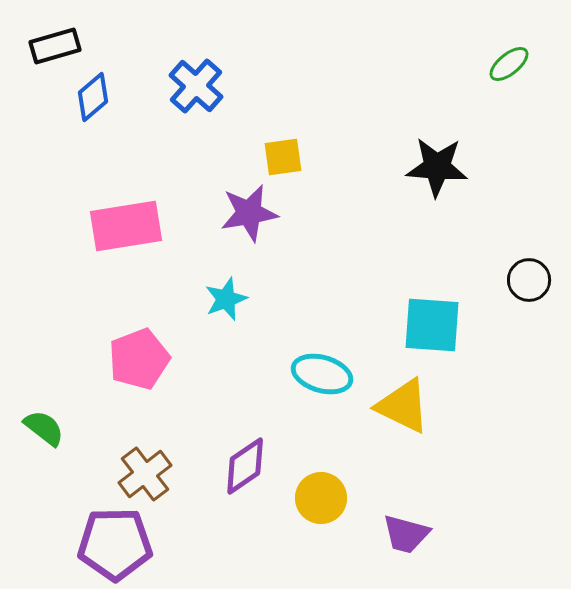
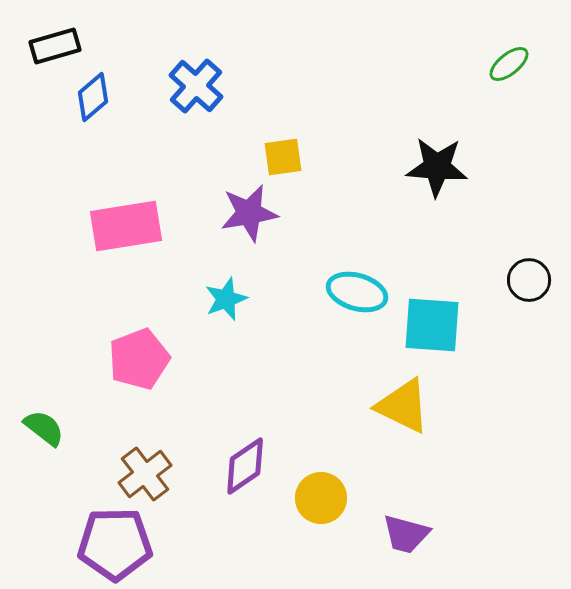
cyan ellipse: moved 35 px right, 82 px up
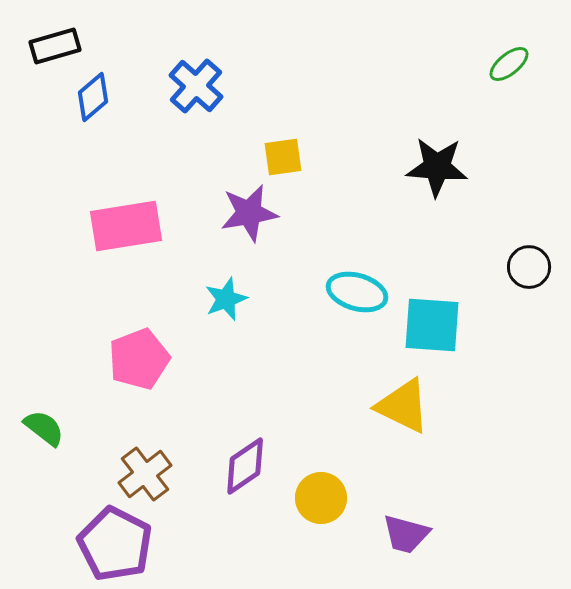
black circle: moved 13 px up
purple pentagon: rotated 28 degrees clockwise
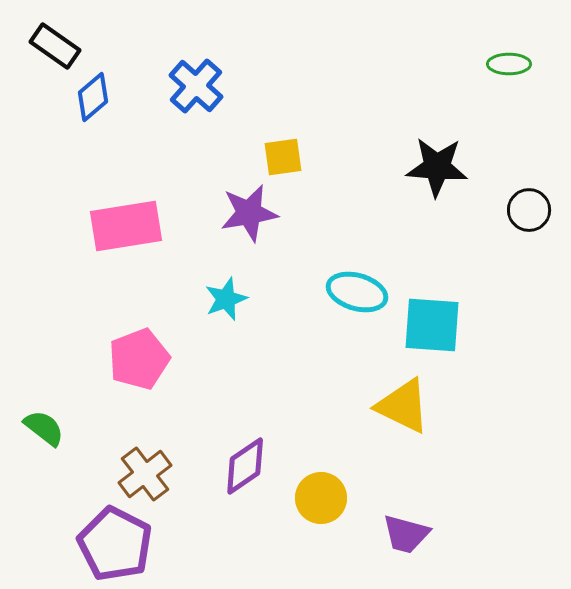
black rectangle: rotated 51 degrees clockwise
green ellipse: rotated 39 degrees clockwise
black circle: moved 57 px up
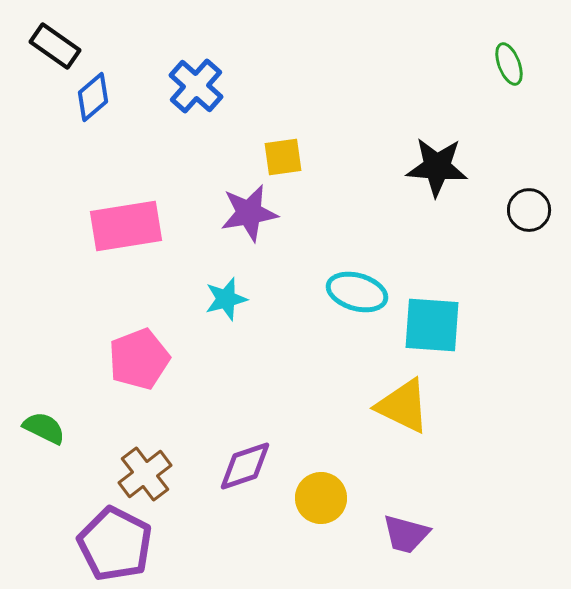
green ellipse: rotated 69 degrees clockwise
cyan star: rotated 6 degrees clockwise
green semicircle: rotated 12 degrees counterclockwise
purple diamond: rotated 16 degrees clockwise
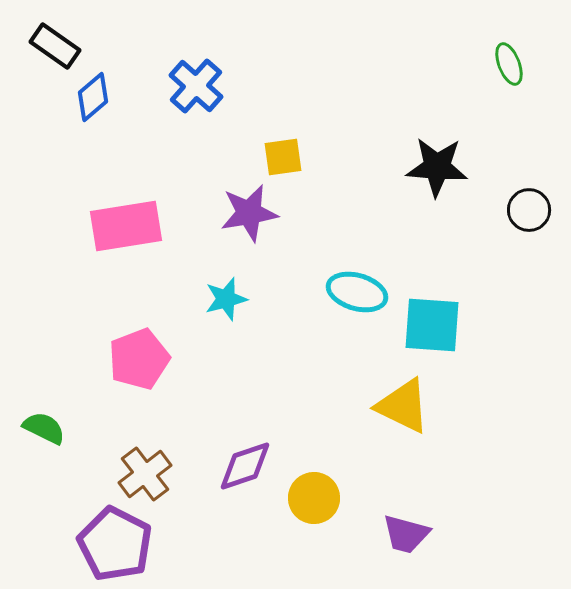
yellow circle: moved 7 px left
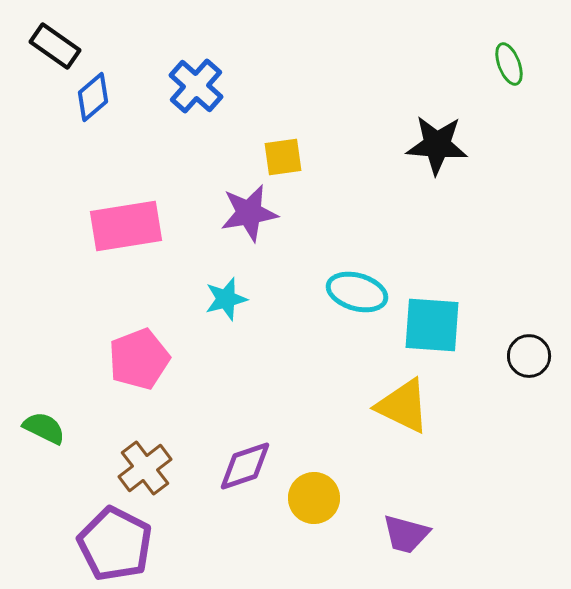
black star: moved 22 px up
black circle: moved 146 px down
brown cross: moved 6 px up
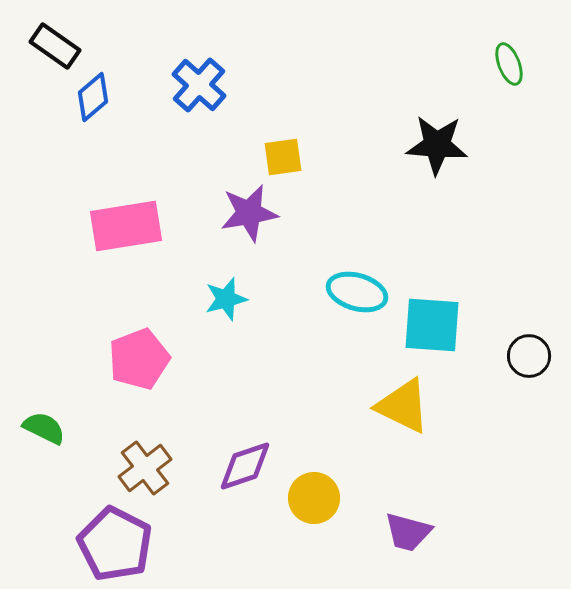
blue cross: moved 3 px right, 1 px up
purple trapezoid: moved 2 px right, 2 px up
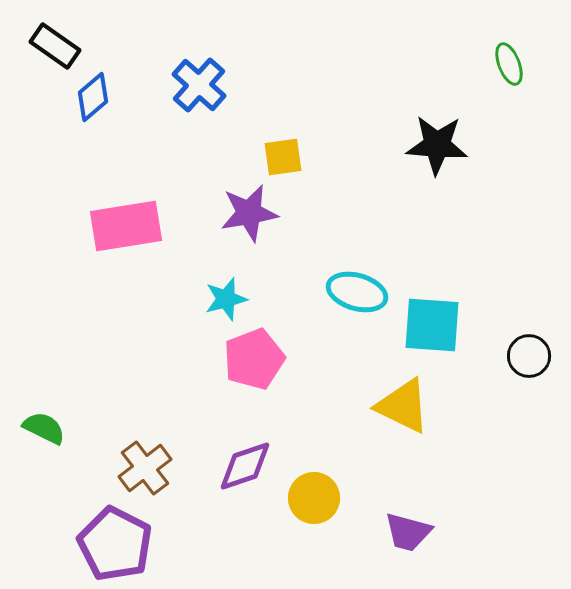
pink pentagon: moved 115 px right
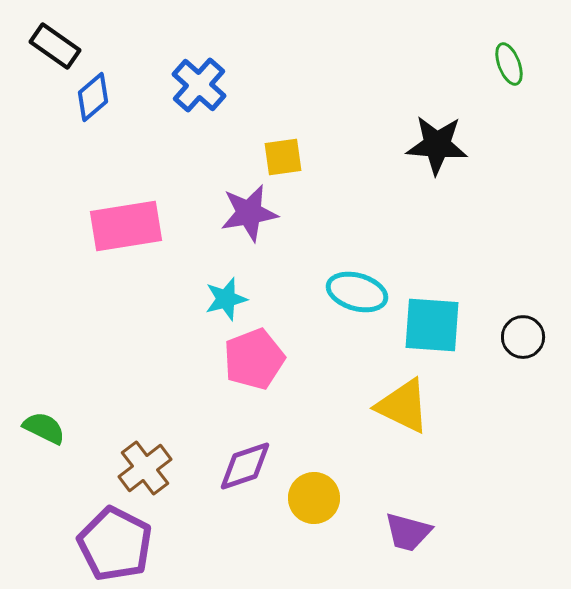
black circle: moved 6 px left, 19 px up
